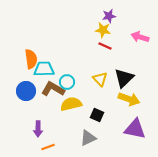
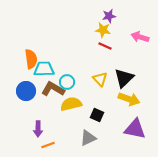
orange line: moved 2 px up
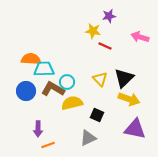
yellow star: moved 10 px left, 1 px down
orange semicircle: rotated 78 degrees counterclockwise
yellow semicircle: moved 1 px right, 1 px up
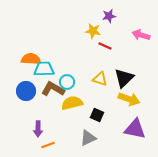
pink arrow: moved 1 px right, 2 px up
yellow triangle: rotated 28 degrees counterclockwise
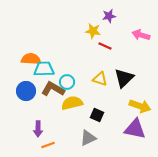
yellow arrow: moved 11 px right, 7 px down
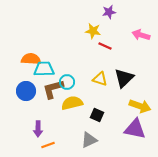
purple star: moved 4 px up
brown L-shape: rotated 45 degrees counterclockwise
gray triangle: moved 1 px right, 2 px down
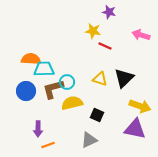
purple star: rotated 24 degrees clockwise
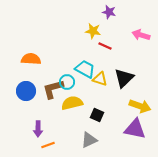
cyan trapezoid: moved 41 px right; rotated 30 degrees clockwise
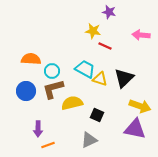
pink arrow: rotated 12 degrees counterclockwise
cyan circle: moved 15 px left, 11 px up
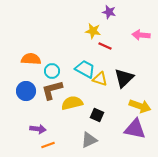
brown L-shape: moved 1 px left, 1 px down
purple arrow: rotated 84 degrees counterclockwise
